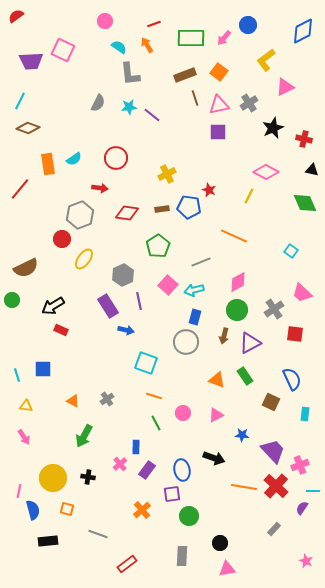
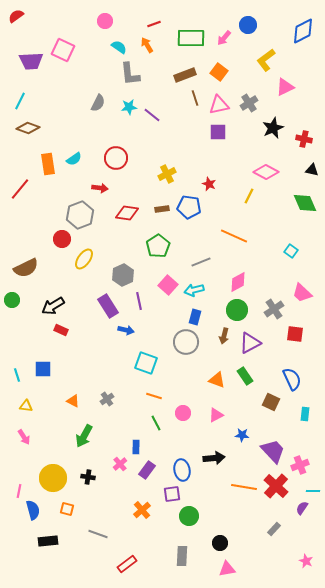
red star at (209, 190): moved 6 px up
black arrow at (214, 458): rotated 25 degrees counterclockwise
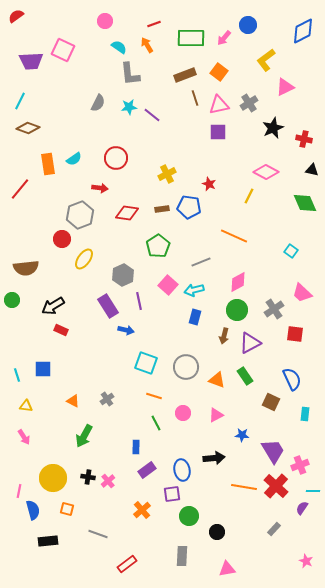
brown semicircle at (26, 268): rotated 20 degrees clockwise
gray circle at (186, 342): moved 25 px down
purple trapezoid at (273, 451): rotated 12 degrees clockwise
pink cross at (120, 464): moved 12 px left, 17 px down
purple rectangle at (147, 470): rotated 18 degrees clockwise
black circle at (220, 543): moved 3 px left, 11 px up
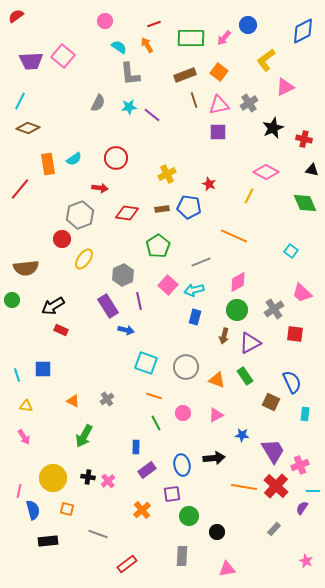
pink square at (63, 50): moved 6 px down; rotated 15 degrees clockwise
brown line at (195, 98): moved 1 px left, 2 px down
blue semicircle at (292, 379): moved 3 px down
blue ellipse at (182, 470): moved 5 px up
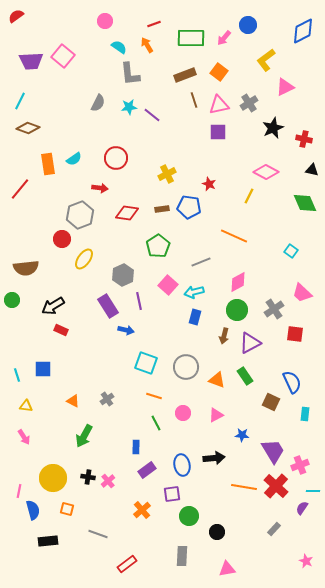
cyan arrow at (194, 290): moved 2 px down
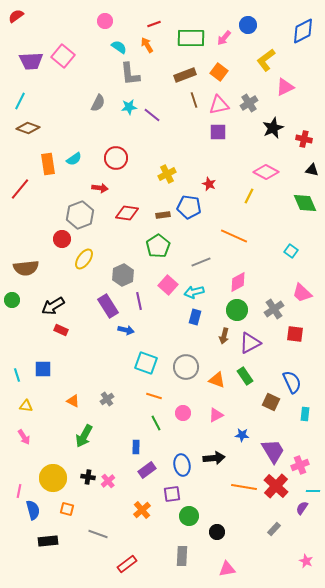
brown rectangle at (162, 209): moved 1 px right, 6 px down
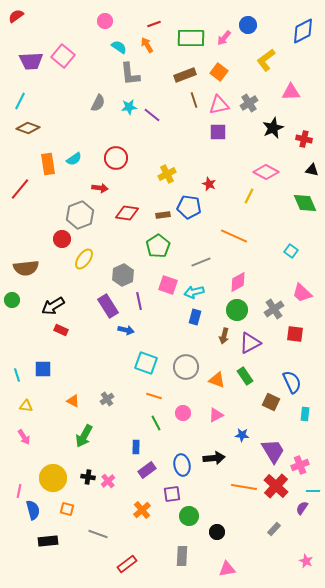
pink triangle at (285, 87): moved 6 px right, 5 px down; rotated 24 degrees clockwise
pink square at (168, 285): rotated 24 degrees counterclockwise
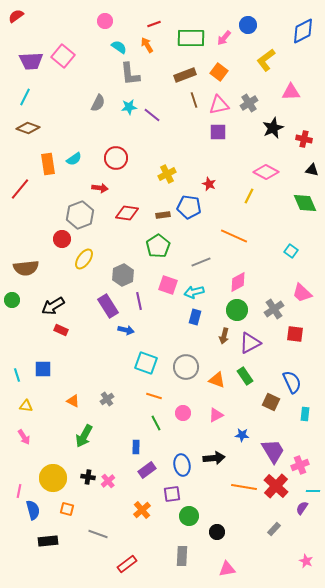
cyan line at (20, 101): moved 5 px right, 4 px up
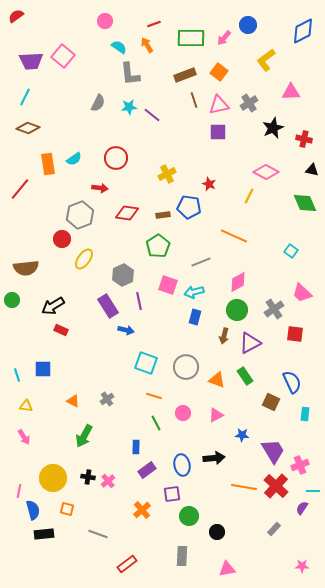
black rectangle at (48, 541): moved 4 px left, 7 px up
pink star at (306, 561): moved 4 px left, 5 px down; rotated 24 degrees counterclockwise
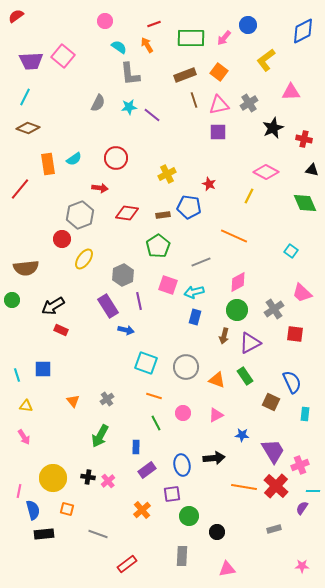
orange triangle at (73, 401): rotated 24 degrees clockwise
green arrow at (84, 436): moved 16 px right
gray rectangle at (274, 529): rotated 32 degrees clockwise
